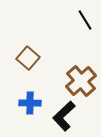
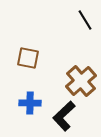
brown square: rotated 30 degrees counterclockwise
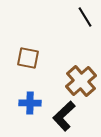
black line: moved 3 px up
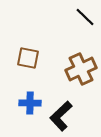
black line: rotated 15 degrees counterclockwise
brown cross: moved 12 px up; rotated 16 degrees clockwise
black L-shape: moved 3 px left
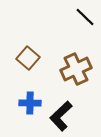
brown square: rotated 30 degrees clockwise
brown cross: moved 5 px left
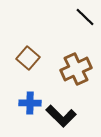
black L-shape: rotated 92 degrees counterclockwise
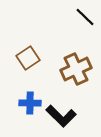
brown square: rotated 15 degrees clockwise
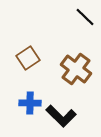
brown cross: rotated 28 degrees counterclockwise
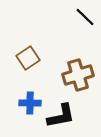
brown cross: moved 2 px right, 6 px down; rotated 36 degrees clockwise
black L-shape: rotated 56 degrees counterclockwise
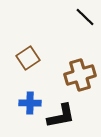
brown cross: moved 2 px right
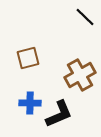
brown square: rotated 20 degrees clockwise
brown cross: rotated 12 degrees counterclockwise
black L-shape: moved 2 px left, 2 px up; rotated 12 degrees counterclockwise
